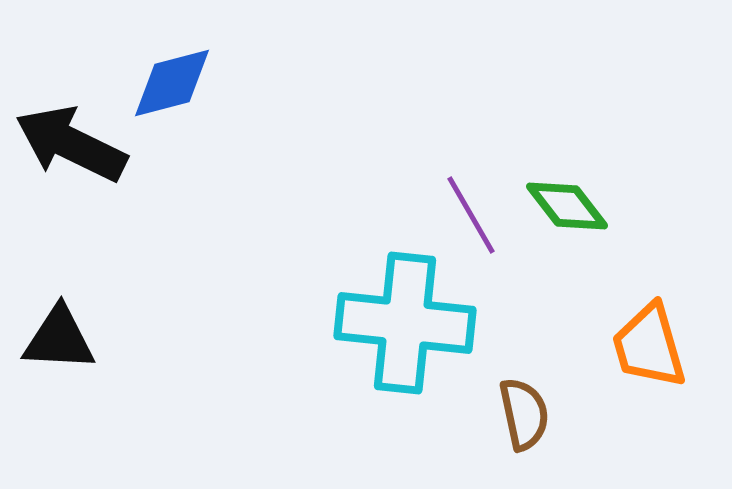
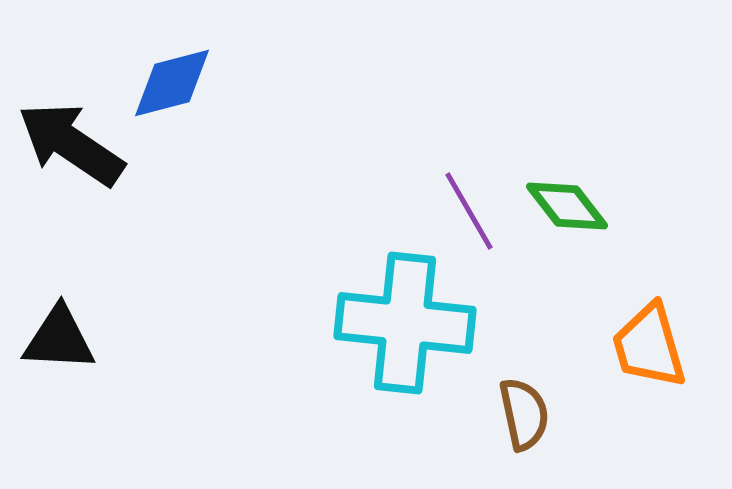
black arrow: rotated 8 degrees clockwise
purple line: moved 2 px left, 4 px up
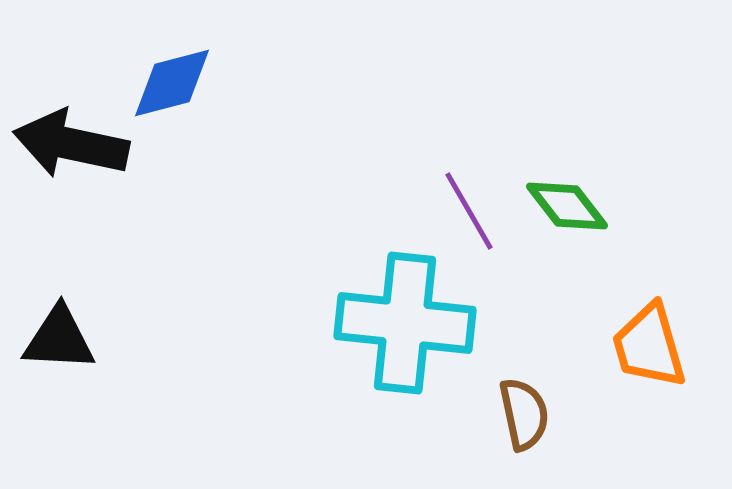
black arrow: rotated 22 degrees counterclockwise
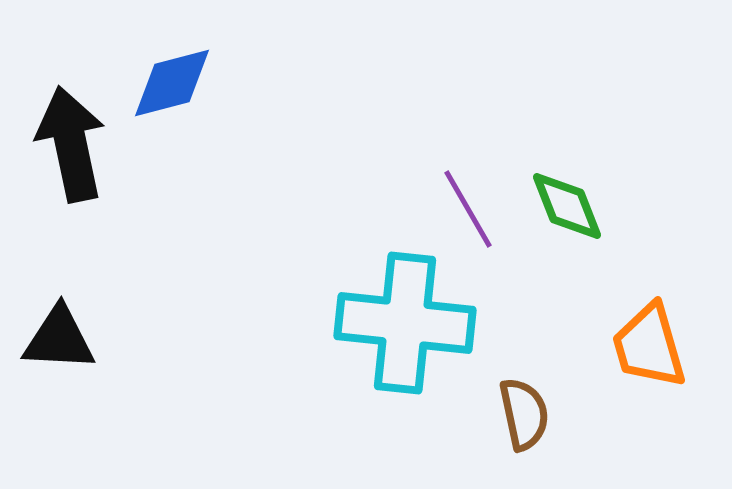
black arrow: rotated 66 degrees clockwise
green diamond: rotated 16 degrees clockwise
purple line: moved 1 px left, 2 px up
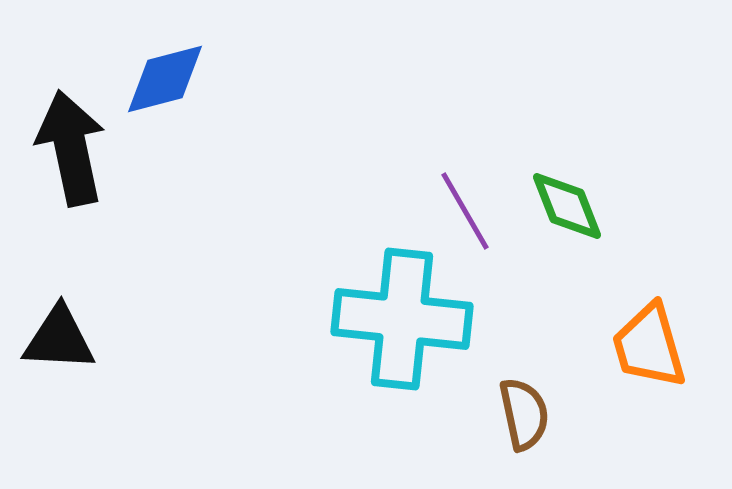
blue diamond: moved 7 px left, 4 px up
black arrow: moved 4 px down
purple line: moved 3 px left, 2 px down
cyan cross: moved 3 px left, 4 px up
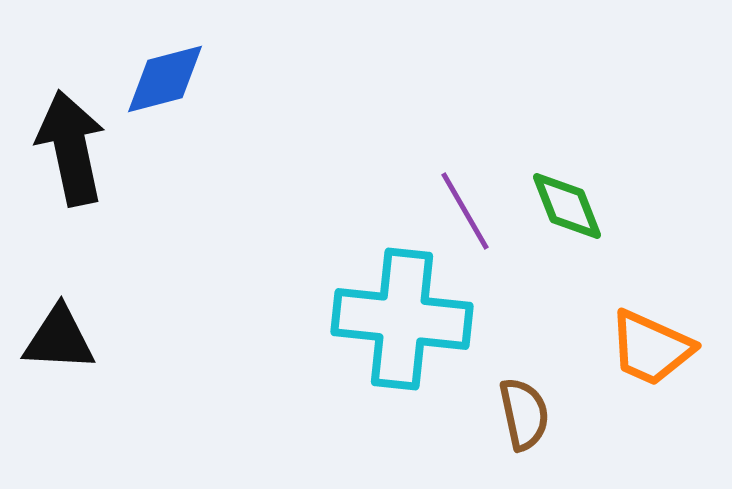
orange trapezoid: moved 2 px right, 2 px down; rotated 50 degrees counterclockwise
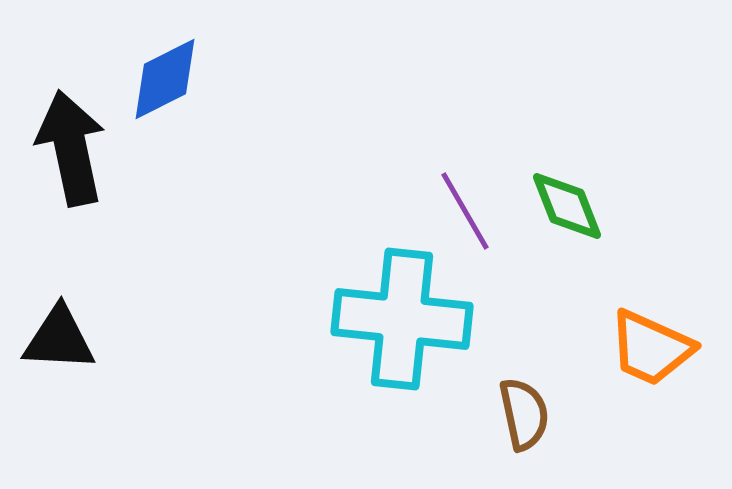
blue diamond: rotated 12 degrees counterclockwise
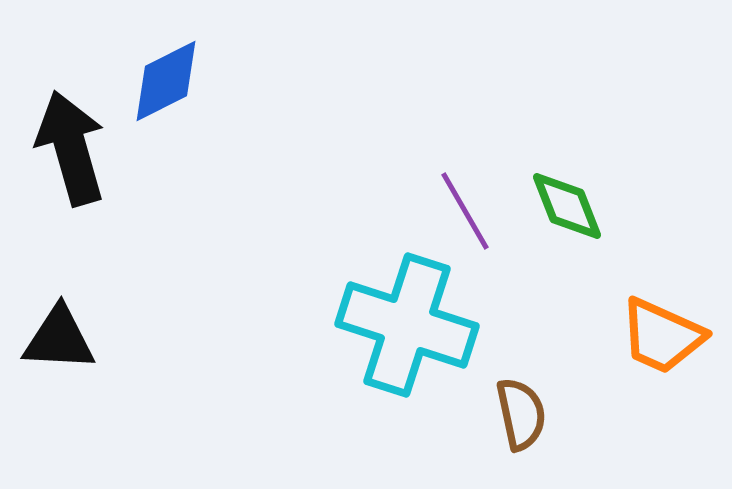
blue diamond: moved 1 px right, 2 px down
black arrow: rotated 4 degrees counterclockwise
cyan cross: moved 5 px right, 6 px down; rotated 12 degrees clockwise
orange trapezoid: moved 11 px right, 12 px up
brown semicircle: moved 3 px left
